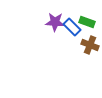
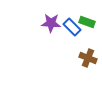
purple star: moved 4 px left, 1 px down
brown cross: moved 2 px left, 13 px down
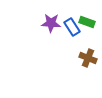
blue rectangle: rotated 12 degrees clockwise
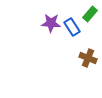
green rectangle: moved 3 px right, 8 px up; rotated 70 degrees counterclockwise
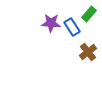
green rectangle: moved 1 px left
brown cross: moved 6 px up; rotated 30 degrees clockwise
